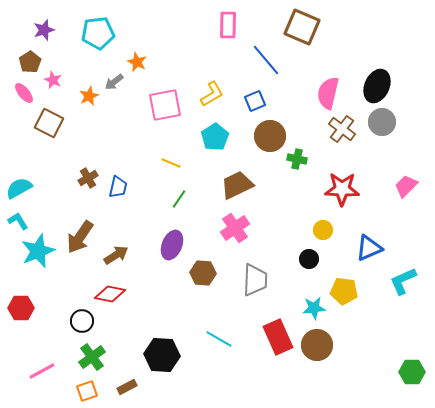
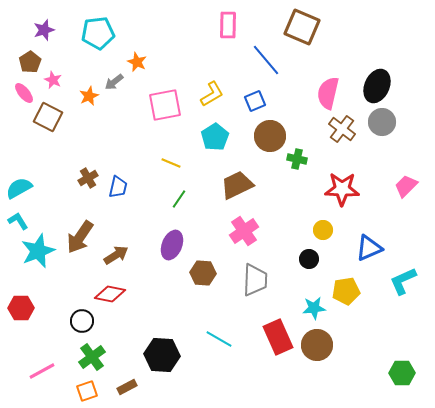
brown square at (49, 123): moved 1 px left, 6 px up
pink cross at (235, 228): moved 9 px right, 3 px down
yellow pentagon at (344, 291): moved 2 px right; rotated 16 degrees counterclockwise
green hexagon at (412, 372): moved 10 px left, 1 px down
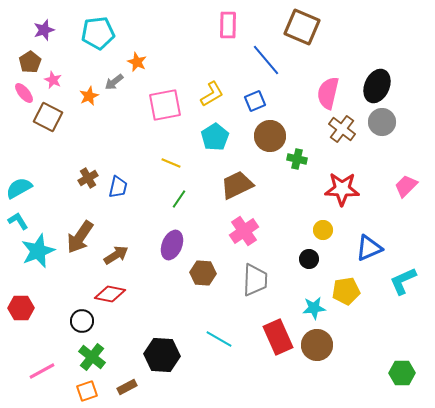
green cross at (92, 357): rotated 16 degrees counterclockwise
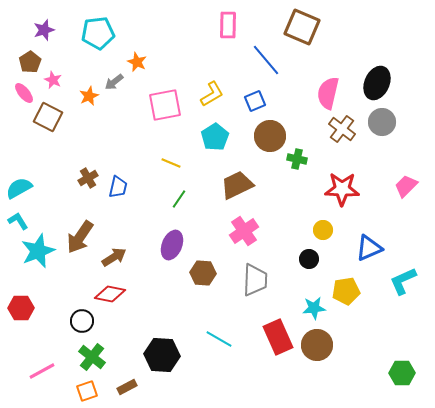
black ellipse at (377, 86): moved 3 px up
brown arrow at (116, 255): moved 2 px left, 2 px down
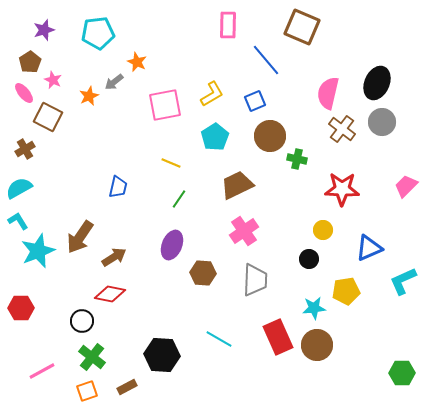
brown cross at (88, 178): moved 63 px left, 29 px up
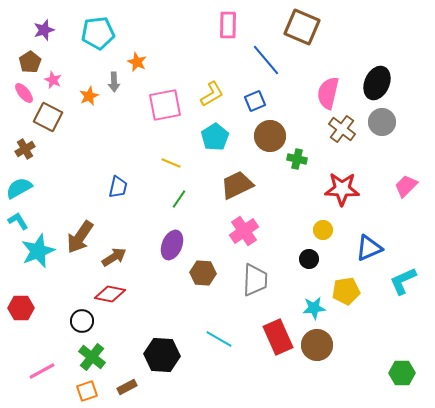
gray arrow at (114, 82): rotated 54 degrees counterclockwise
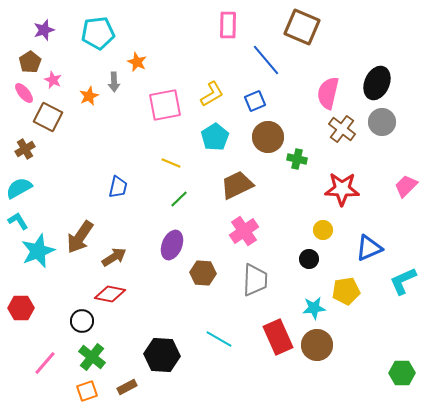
brown circle at (270, 136): moved 2 px left, 1 px down
green line at (179, 199): rotated 12 degrees clockwise
pink line at (42, 371): moved 3 px right, 8 px up; rotated 20 degrees counterclockwise
